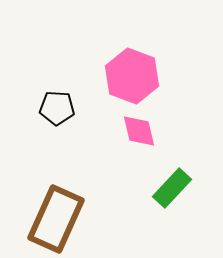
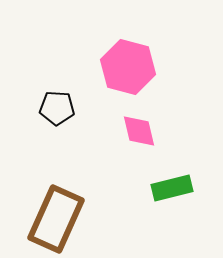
pink hexagon: moved 4 px left, 9 px up; rotated 6 degrees counterclockwise
green rectangle: rotated 33 degrees clockwise
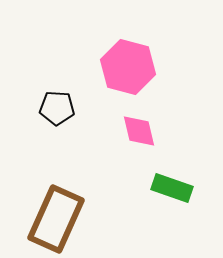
green rectangle: rotated 33 degrees clockwise
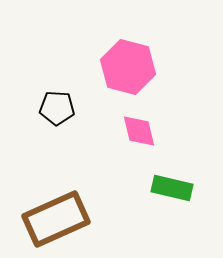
green rectangle: rotated 6 degrees counterclockwise
brown rectangle: rotated 42 degrees clockwise
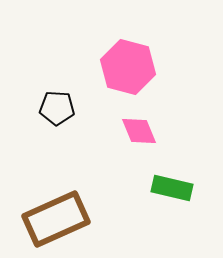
pink diamond: rotated 9 degrees counterclockwise
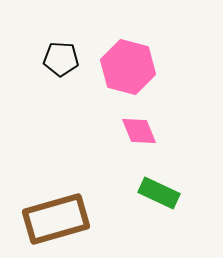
black pentagon: moved 4 px right, 49 px up
green rectangle: moved 13 px left, 5 px down; rotated 12 degrees clockwise
brown rectangle: rotated 8 degrees clockwise
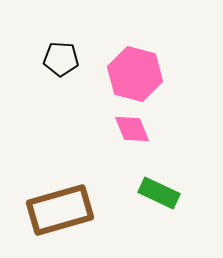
pink hexagon: moved 7 px right, 7 px down
pink diamond: moved 7 px left, 2 px up
brown rectangle: moved 4 px right, 9 px up
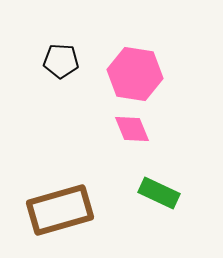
black pentagon: moved 2 px down
pink hexagon: rotated 6 degrees counterclockwise
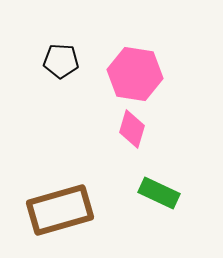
pink diamond: rotated 39 degrees clockwise
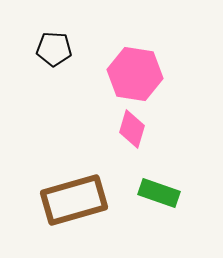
black pentagon: moved 7 px left, 12 px up
green rectangle: rotated 6 degrees counterclockwise
brown rectangle: moved 14 px right, 10 px up
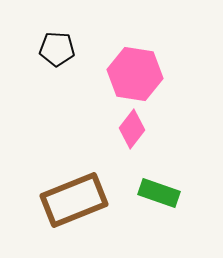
black pentagon: moved 3 px right
pink diamond: rotated 21 degrees clockwise
brown rectangle: rotated 6 degrees counterclockwise
